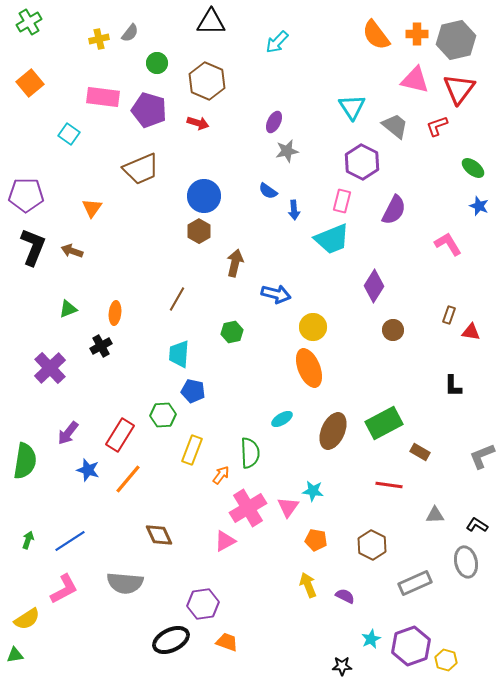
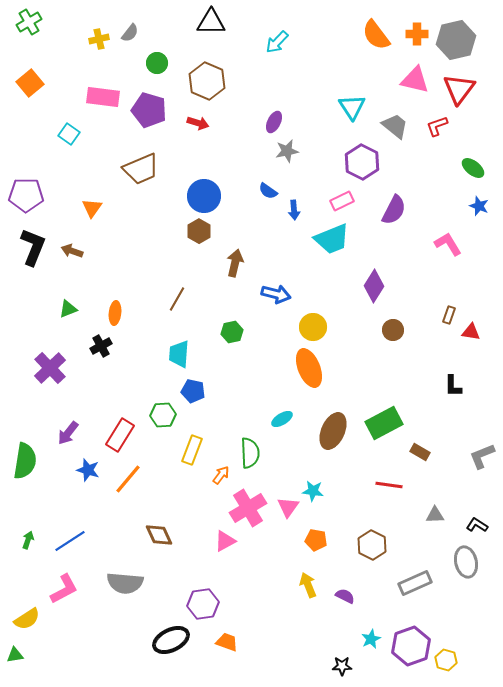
pink rectangle at (342, 201): rotated 50 degrees clockwise
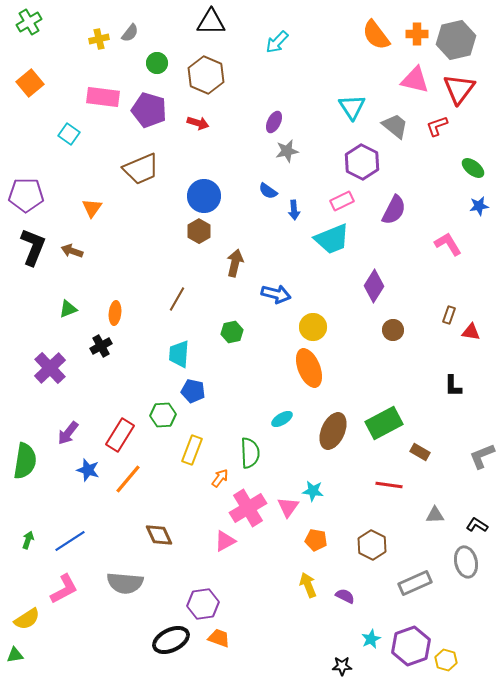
brown hexagon at (207, 81): moved 1 px left, 6 px up
blue star at (479, 206): rotated 30 degrees counterclockwise
orange arrow at (221, 475): moved 1 px left, 3 px down
orange trapezoid at (227, 642): moved 8 px left, 4 px up
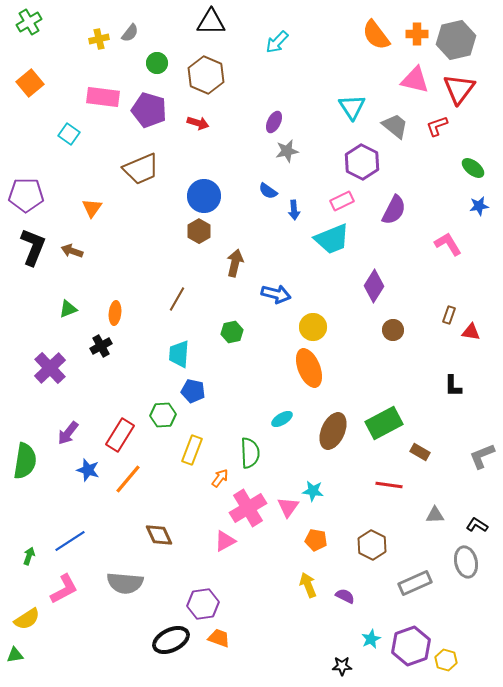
green arrow at (28, 540): moved 1 px right, 16 px down
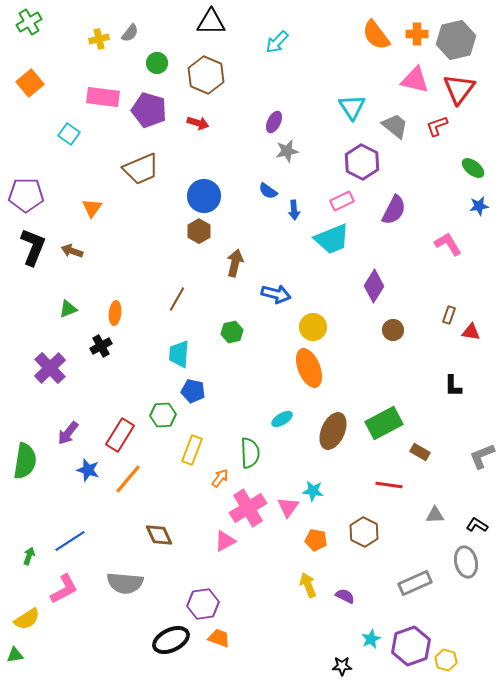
brown hexagon at (372, 545): moved 8 px left, 13 px up
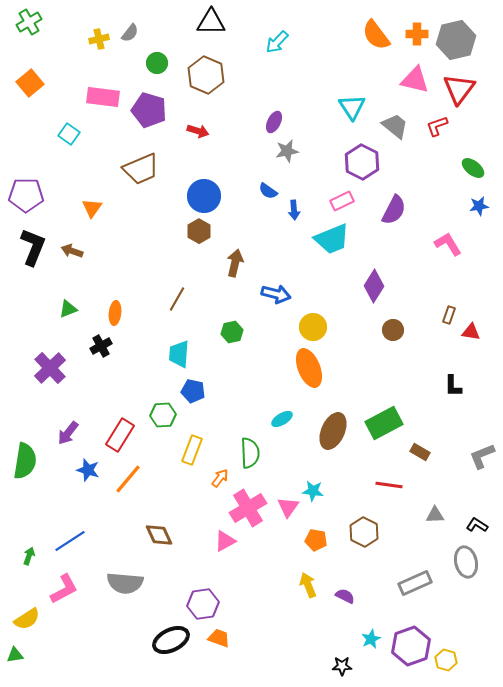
red arrow at (198, 123): moved 8 px down
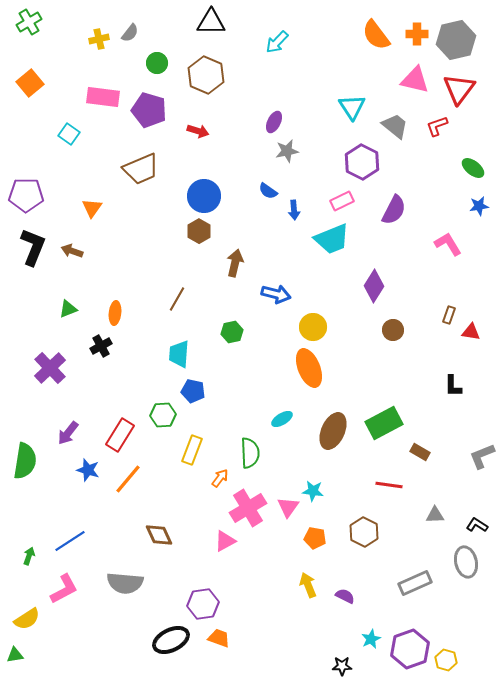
orange pentagon at (316, 540): moved 1 px left, 2 px up
purple hexagon at (411, 646): moved 1 px left, 3 px down
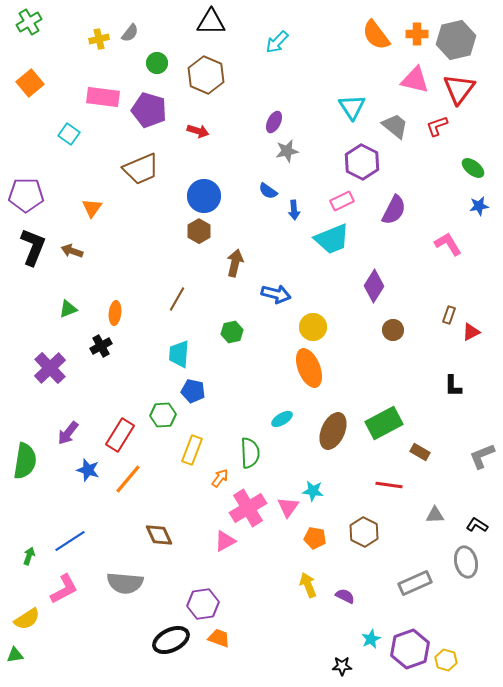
red triangle at (471, 332): rotated 36 degrees counterclockwise
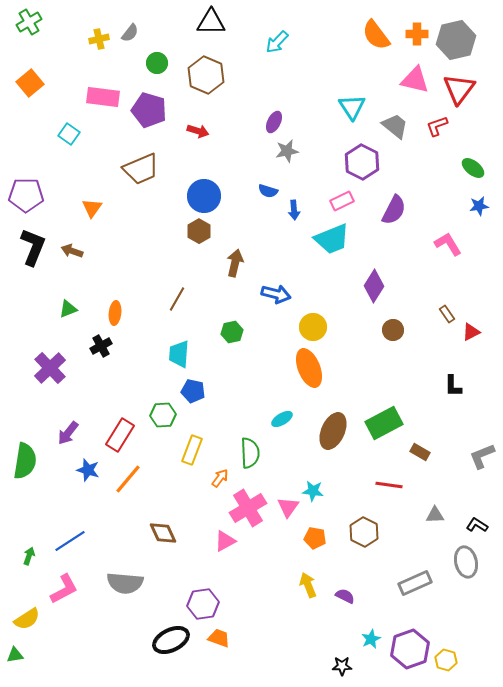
blue semicircle at (268, 191): rotated 18 degrees counterclockwise
brown rectangle at (449, 315): moved 2 px left, 1 px up; rotated 54 degrees counterclockwise
brown diamond at (159, 535): moved 4 px right, 2 px up
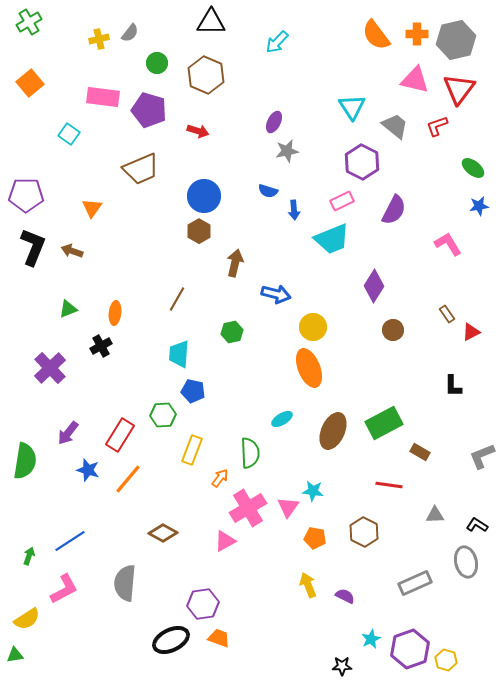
brown diamond at (163, 533): rotated 36 degrees counterclockwise
gray semicircle at (125, 583): rotated 90 degrees clockwise
